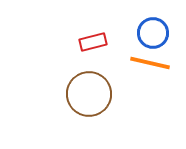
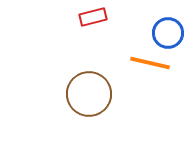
blue circle: moved 15 px right
red rectangle: moved 25 px up
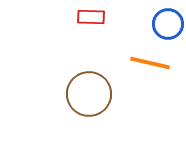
red rectangle: moved 2 px left; rotated 16 degrees clockwise
blue circle: moved 9 px up
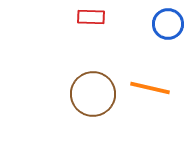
orange line: moved 25 px down
brown circle: moved 4 px right
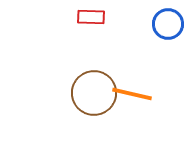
orange line: moved 18 px left, 6 px down
brown circle: moved 1 px right, 1 px up
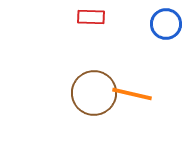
blue circle: moved 2 px left
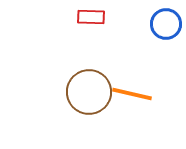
brown circle: moved 5 px left, 1 px up
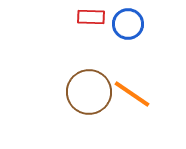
blue circle: moved 38 px left
orange line: rotated 21 degrees clockwise
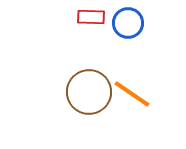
blue circle: moved 1 px up
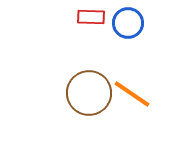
brown circle: moved 1 px down
